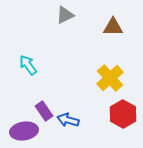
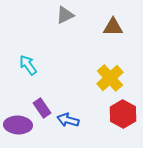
purple rectangle: moved 2 px left, 3 px up
purple ellipse: moved 6 px left, 6 px up; rotated 12 degrees clockwise
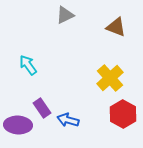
brown triangle: moved 3 px right; rotated 20 degrees clockwise
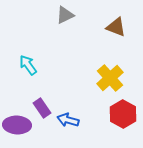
purple ellipse: moved 1 px left
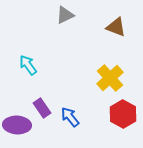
blue arrow: moved 2 px right, 3 px up; rotated 35 degrees clockwise
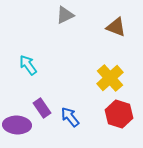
red hexagon: moved 4 px left; rotated 12 degrees counterclockwise
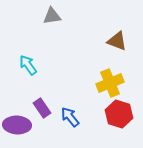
gray triangle: moved 13 px left, 1 px down; rotated 18 degrees clockwise
brown triangle: moved 1 px right, 14 px down
yellow cross: moved 5 px down; rotated 20 degrees clockwise
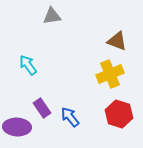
yellow cross: moved 9 px up
purple ellipse: moved 2 px down
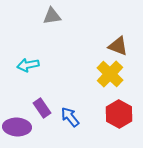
brown triangle: moved 1 px right, 5 px down
cyan arrow: rotated 65 degrees counterclockwise
yellow cross: rotated 24 degrees counterclockwise
red hexagon: rotated 12 degrees clockwise
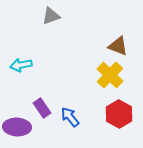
gray triangle: moved 1 px left; rotated 12 degrees counterclockwise
cyan arrow: moved 7 px left
yellow cross: moved 1 px down
